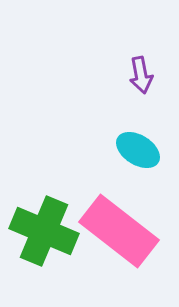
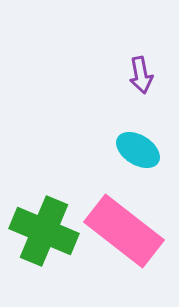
pink rectangle: moved 5 px right
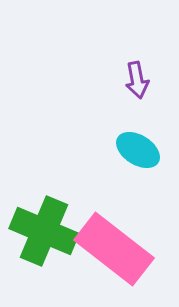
purple arrow: moved 4 px left, 5 px down
pink rectangle: moved 10 px left, 18 px down
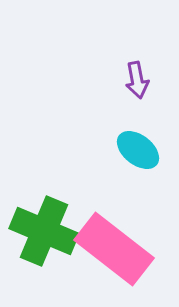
cyan ellipse: rotated 6 degrees clockwise
